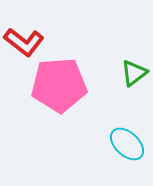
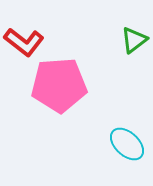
green triangle: moved 33 px up
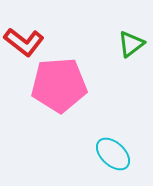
green triangle: moved 3 px left, 4 px down
cyan ellipse: moved 14 px left, 10 px down
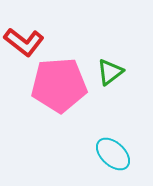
green triangle: moved 21 px left, 28 px down
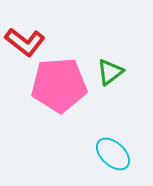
red L-shape: moved 1 px right
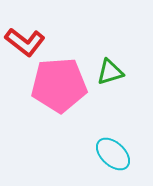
green triangle: rotated 20 degrees clockwise
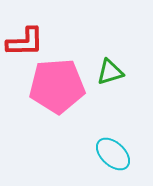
red L-shape: rotated 39 degrees counterclockwise
pink pentagon: moved 2 px left, 1 px down
